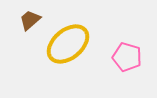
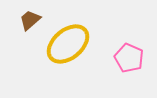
pink pentagon: moved 2 px right, 1 px down; rotated 8 degrees clockwise
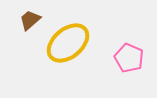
yellow ellipse: moved 1 px up
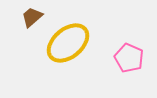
brown trapezoid: moved 2 px right, 3 px up
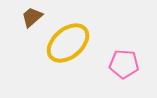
pink pentagon: moved 5 px left, 6 px down; rotated 20 degrees counterclockwise
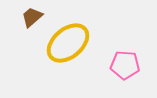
pink pentagon: moved 1 px right, 1 px down
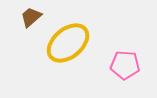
brown trapezoid: moved 1 px left
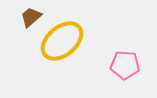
yellow ellipse: moved 6 px left, 2 px up
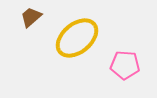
yellow ellipse: moved 15 px right, 3 px up
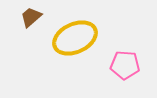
yellow ellipse: moved 2 px left; rotated 15 degrees clockwise
